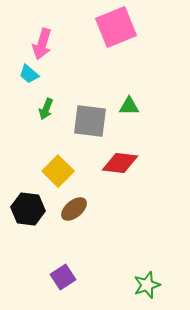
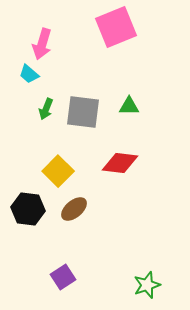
gray square: moved 7 px left, 9 px up
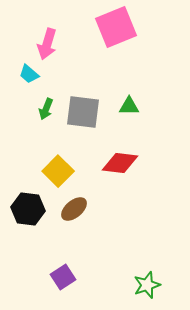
pink arrow: moved 5 px right
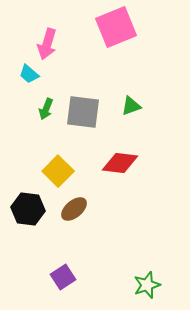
green triangle: moved 2 px right; rotated 20 degrees counterclockwise
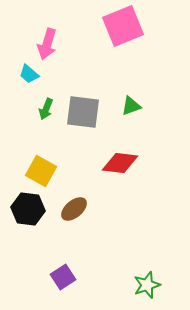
pink square: moved 7 px right, 1 px up
yellow square: moved 17 px left; rotated 16 degrees counterclockwise
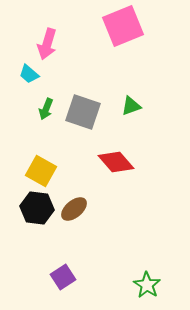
gray square: rotated 12 degrees clockwise
red diamond: moved 4 px left, 1 px up; rotated 42 degrees clockwise
black hexagon: moved 9 px right, 1 px up
green star: rotated 20 degrees counterclockwise
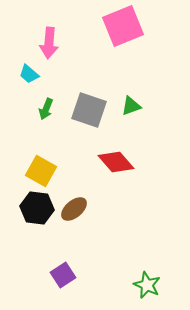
pink arrow: moved 2 px right, 1 px up; rotated 12 degrees counterclockwise
gray square: moved 6 px right, 2 px up
purple square: moved 2 px up
green star: rotated 8 degrees counterclockwise
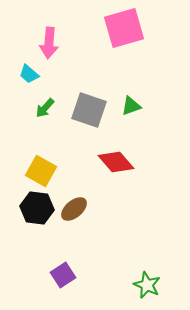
pink square: moved 1 px right, 2 px down; rotated 6 degrees clockwise
green arrow: moved 1 px left, 1 px up; rotated 20 degrees clockwise
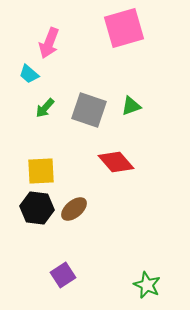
pink arrow: rotated 16 degrees clockwise
yellow square: rotated 32 degrees counterclockwise
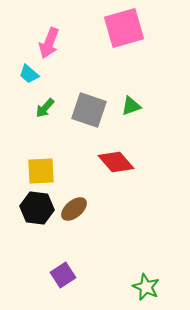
green star: moved 1 px left, 2 px down
